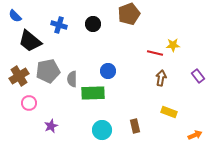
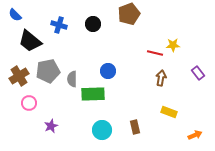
blue semicircle: moved 1 px up
purple rectangle: moved 3 px up
green rectangle: moved 1 px down
brown rectangle: moved 1 px down
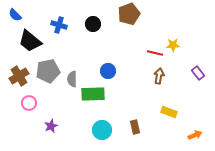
brown arrow: moved 2 px left, 2 px up
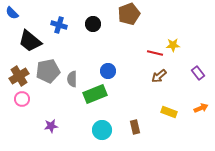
blue semicircle: moved 3 px left, 2 px up
brown arrow: rotated 140 degrees counterclockwise
green rectangle: moved 2 px right; rotated 20 degrees counterclockwise
pink circle: moved 7 px left, 4 px up
purple star: rotated 16 degrees clockwise
orange arrow: moved 6 px right, 27 px up
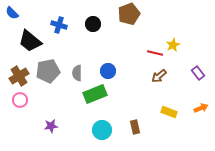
yellow star: rotated 24 degrees counterclockwise
gray semicircle: moved 5 px right, 6 px up
pink circle: moved 2 px left, 1 px down
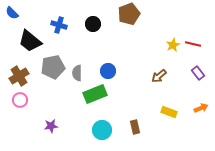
red line: moved 38 px right, 9 px up
gray pentagon: moved 5 px right, 4 px up
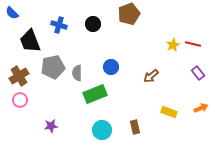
black trapezoid: rotated 30 degrees clockwise
blue circle: moved 3 px right, 4 px up
brown arrow: moved 8 px left
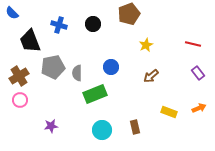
yellow star: moved 27 px left
orange arrow: moved 2 px left
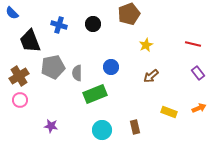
purple star: rotated 16 degrees clockwise
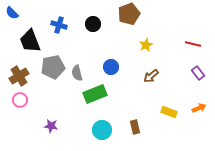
gray semicircle: rotated 14 degrees counterclockwise
